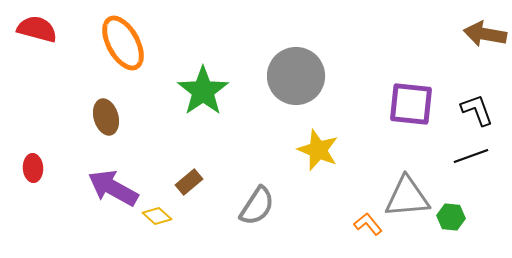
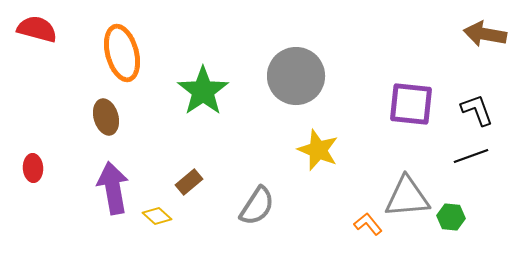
orange ellipse: moved 1 px left, 10 px down; rotated 14 degrees clockwise
purple arrow: rotated 51 degrees clockwise
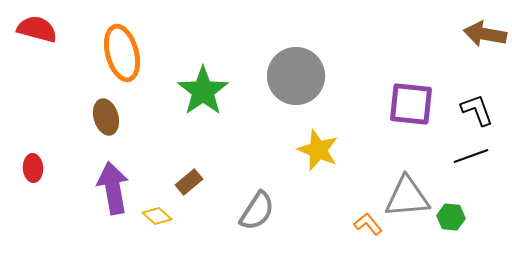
gray semicircle: moved 5 px down
